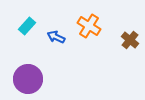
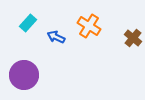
cyan rectangle: moved 1 px right, 3 px up
brown cross: moved 3 px right, 2 px up
purple circle: moved 4 px left, 4 px up
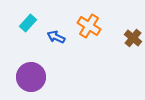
purple circle: moved 7 px right, 2 px down
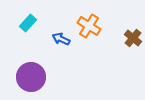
blue arrow: moved 5 px right, 2 px down
